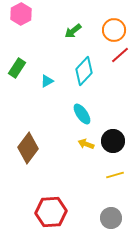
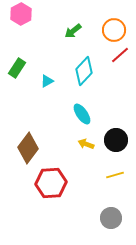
black circle: moved 3 px right, 1 px up
red hexagon: moved 29 px up
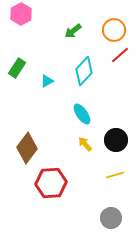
yellow arrow: moved 1 px left; rotated 28 degrees clockwise
brown diamond: moved 1 px left
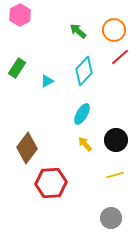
pink hexagon: moved 1 px left, 1 px down
green arrow: moved 5 px right; rotated 78 degrees clockwise
red line: moved 2 px down
cyan ellipse: rotated 65 degrees clockwise
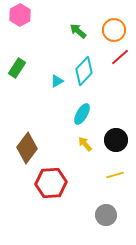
cyan triangle: moved 10 px right
gray circle: moved 5 px left, 3 px up
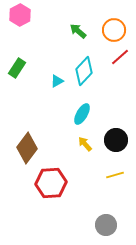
gray circle: moved 10 px down
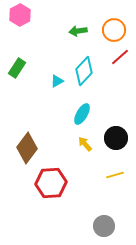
green arrow: rotated 48 degrees counterclockwise
black circle: moved 2 px up
gray circle: moved 2 px left, 1 px down
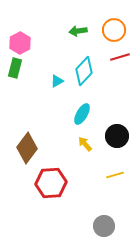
pink hexagon: moved 28 px down
red line: rotated 24 degrees clockwise
green rectangle: moved 2 px left; rotated 18 degrees counterclockwise
black circle: moved 1 px right, 2 px up
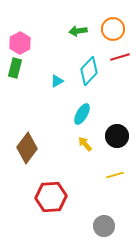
orange circle: moved 1 px left, 1 px up
cyan diamond: moved 5 px right
red hexagon: moved 14 px down
